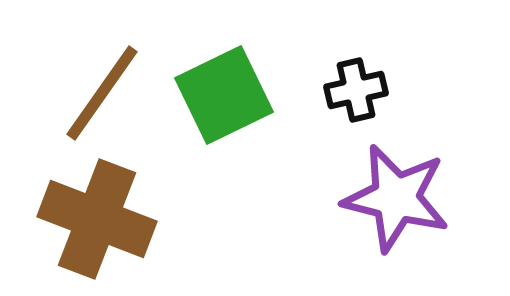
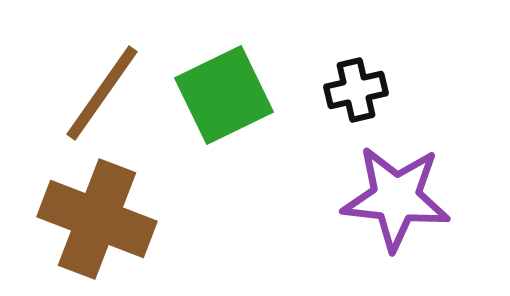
purple star: rotated 8 degrees counterclockwise
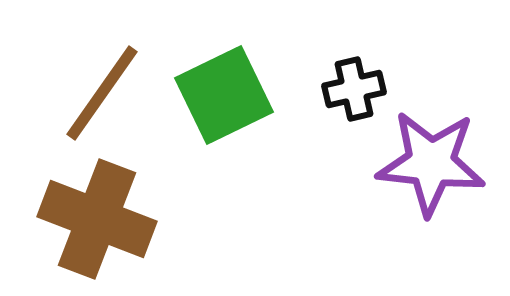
black cross: moved 2 px left, 1 px up
purple star: moved 35 px right, 35 px up
